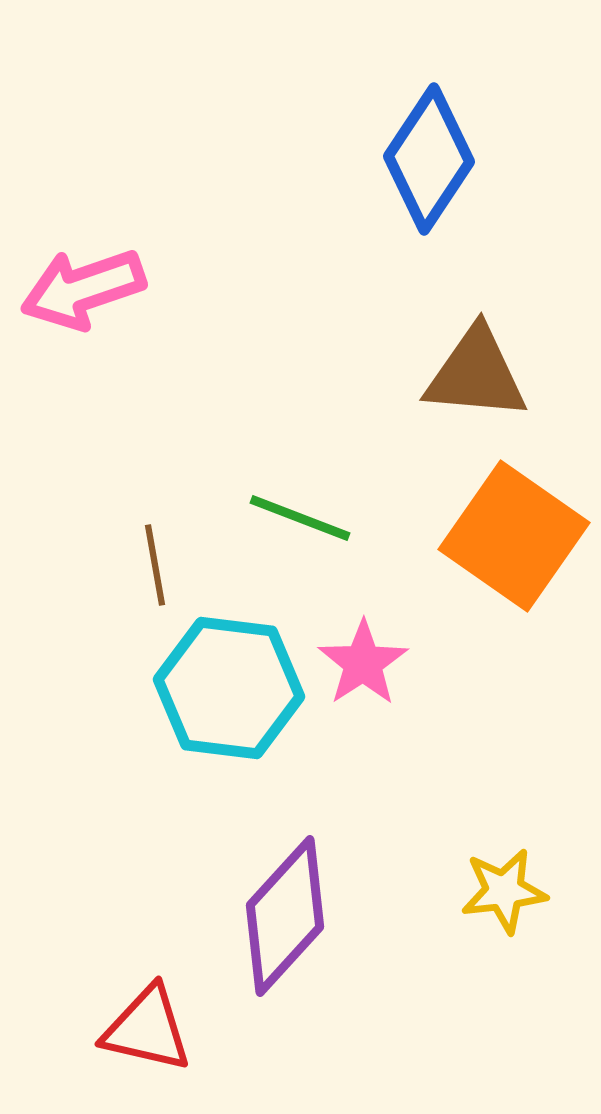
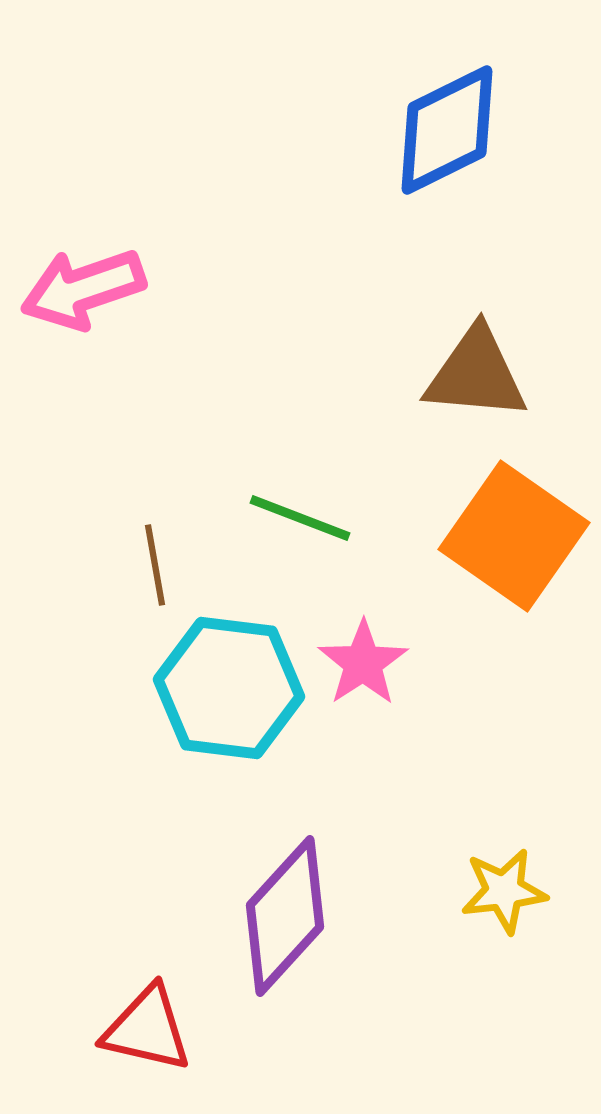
blue diamond: moved 18 px right, 29 px up; rotated 30 degrees clockwise
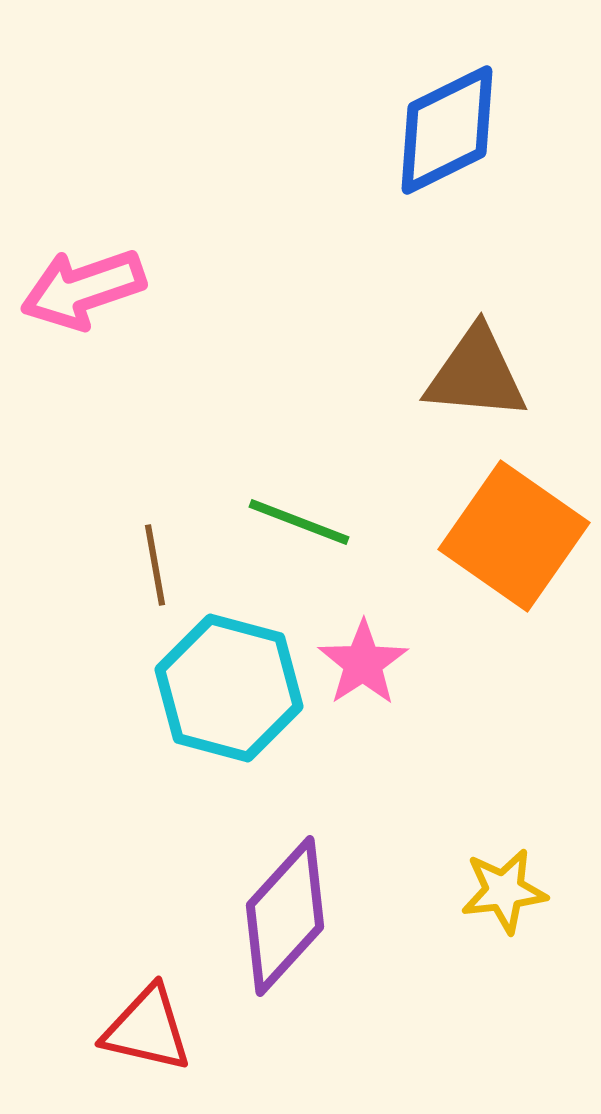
green line: moved 1 px left, 4 px down
cyan hexagon: rotated 8 degrees clockwise
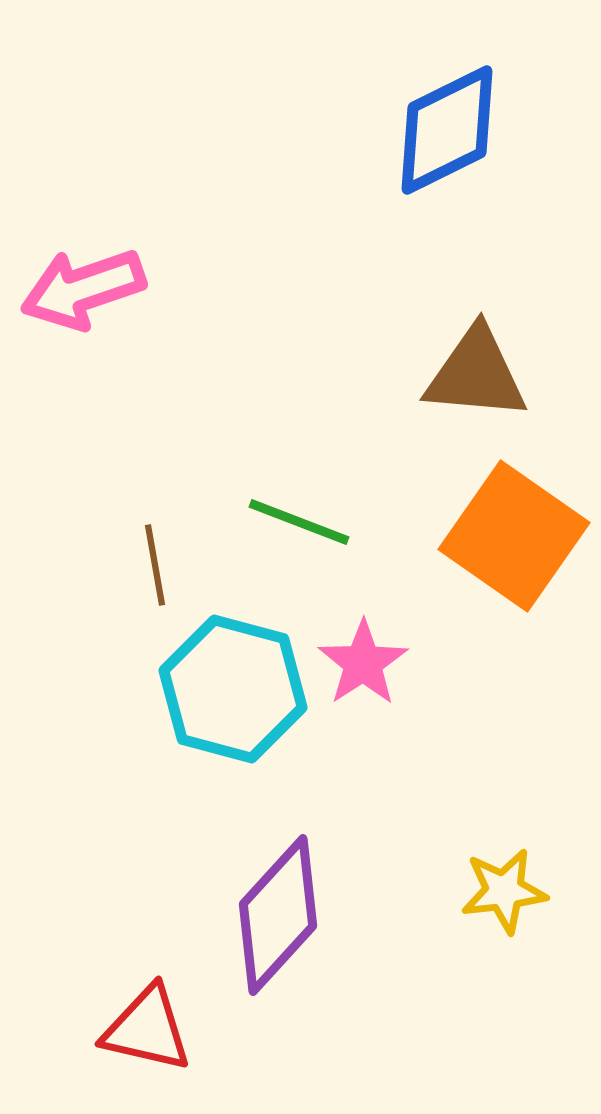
cyan hexagon: moved 4 px right, 1 px down
purple diamond: moved 7 px left, 1 px up
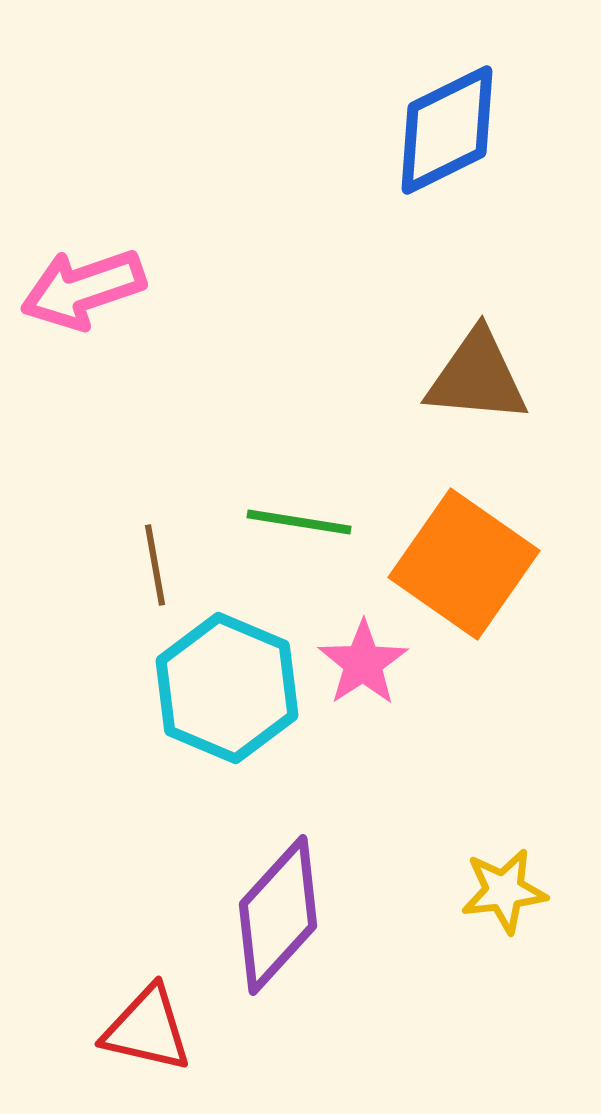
brown triangle: moved 1 px right, 3 px down
green line: rotated 12 degrees counterclockwise
orange square: moved 50 px left, 28 px down
cyan hexagon: moved 6 px left, 1 px up; rotated 8 degrees clockwise
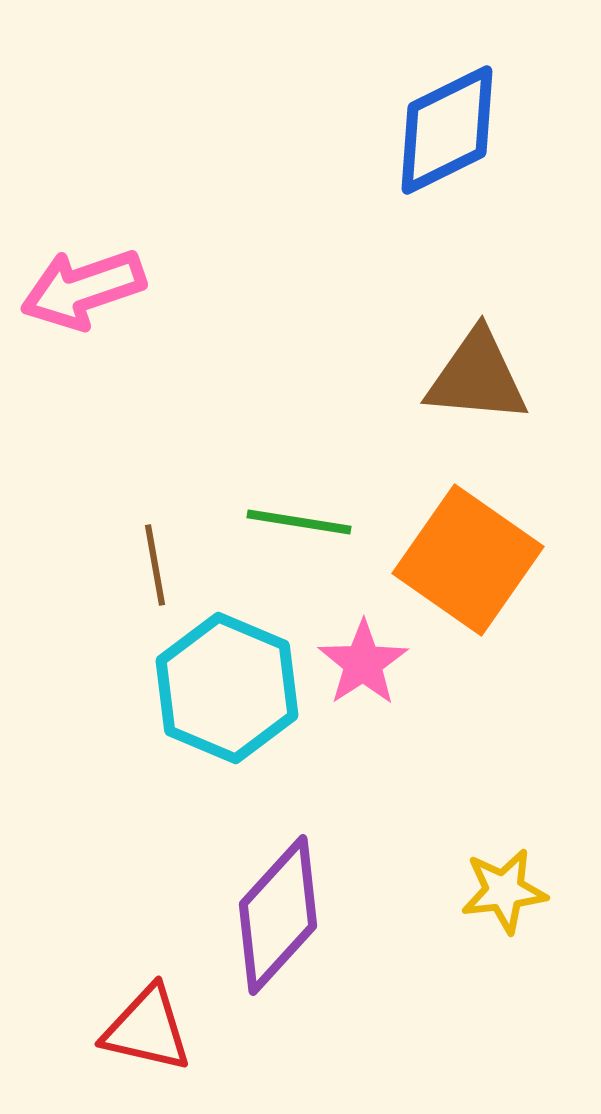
orange square: moved 4 px right, 4 px up
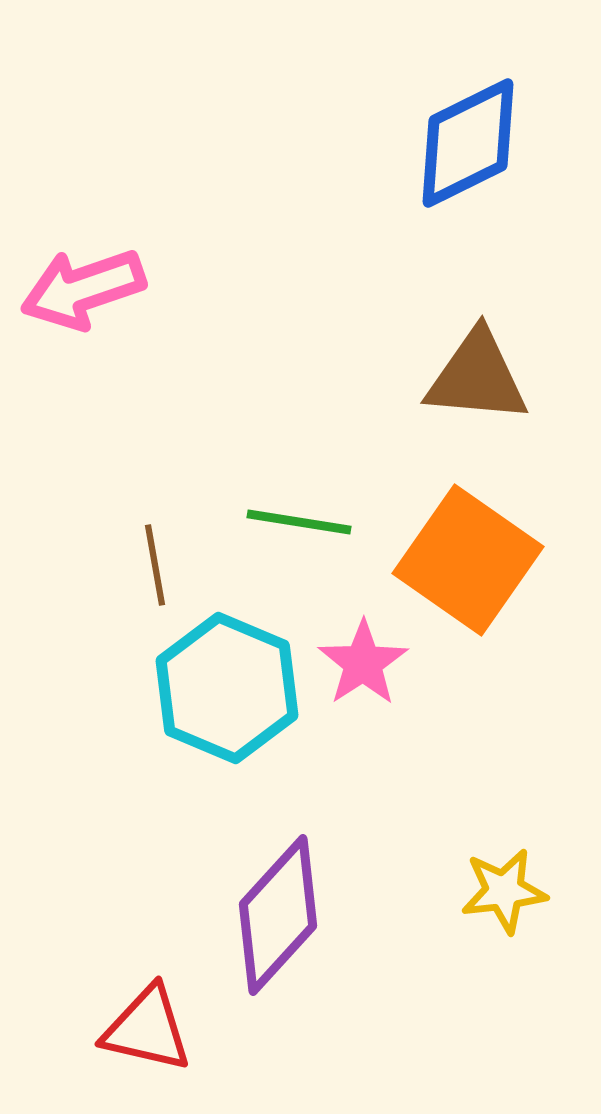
blue diamond: moved 21 px right, 13 px down
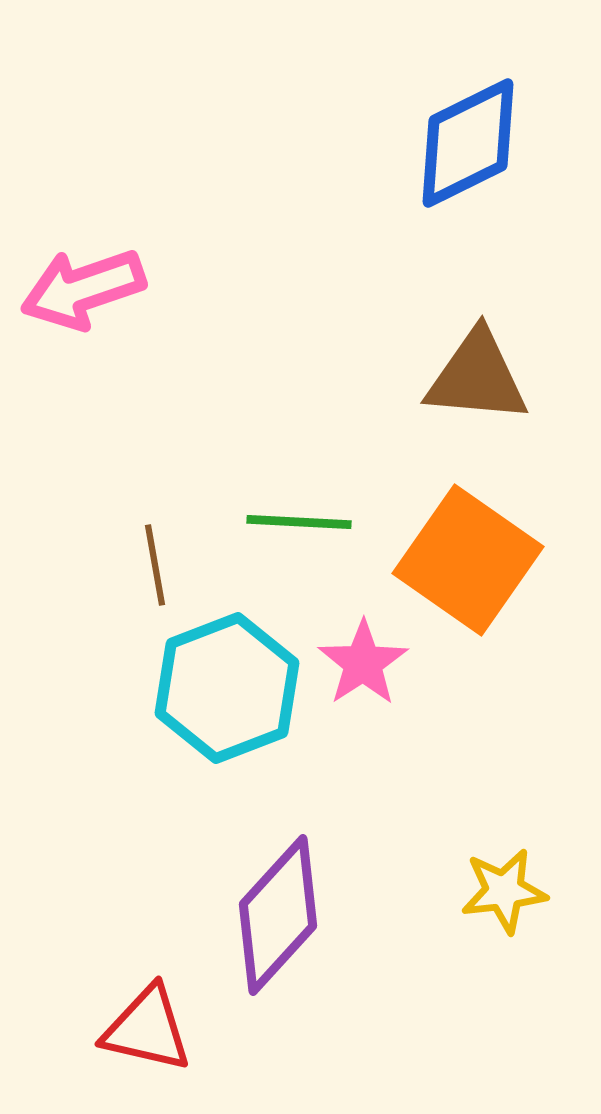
green line: rotated 6 degrees counterclockwise
cyan hexagon: rotated 16 degrees clockwise
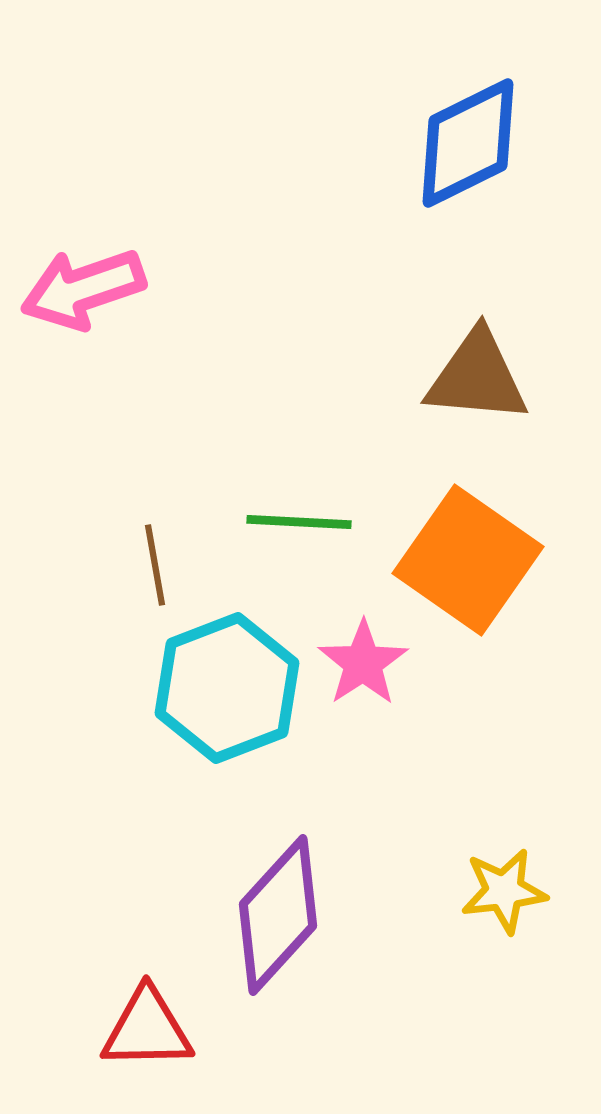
red triangle: rotated 14 degrees counterclockwise
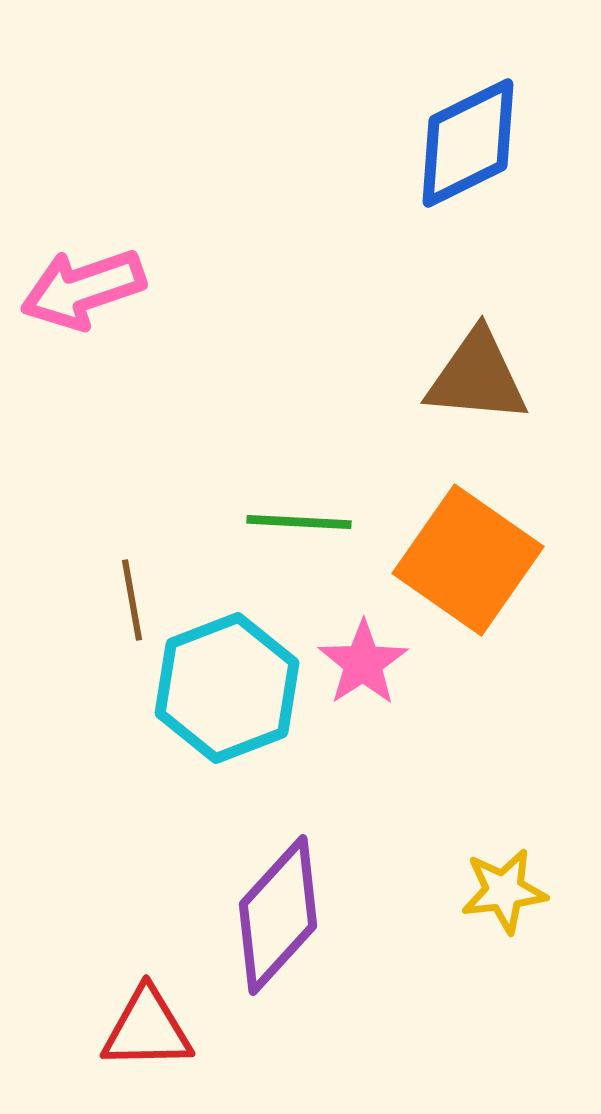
brown line: moved 23 px left, 35 px down
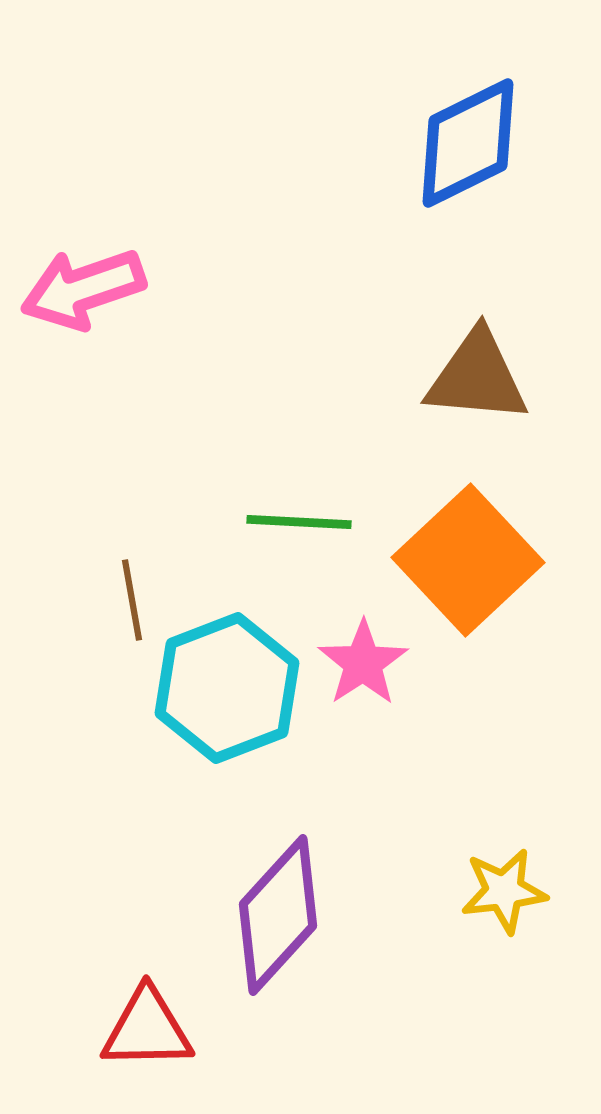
orange square: rotated 12 degrees clockwise
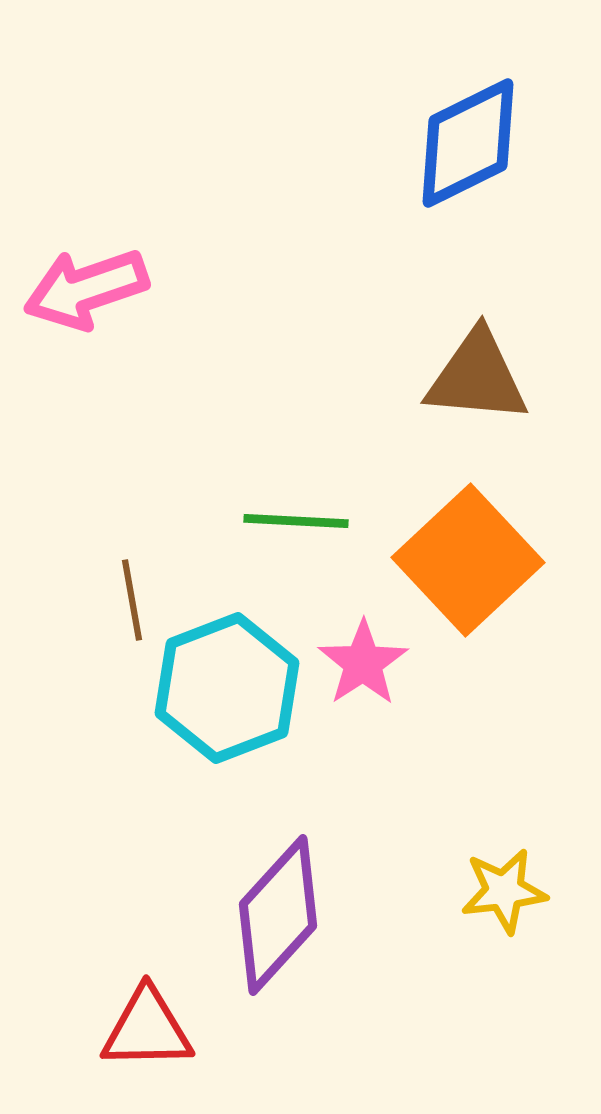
pink arrow: moved 3 px right
green line: moved 3 px left, 1 px up
